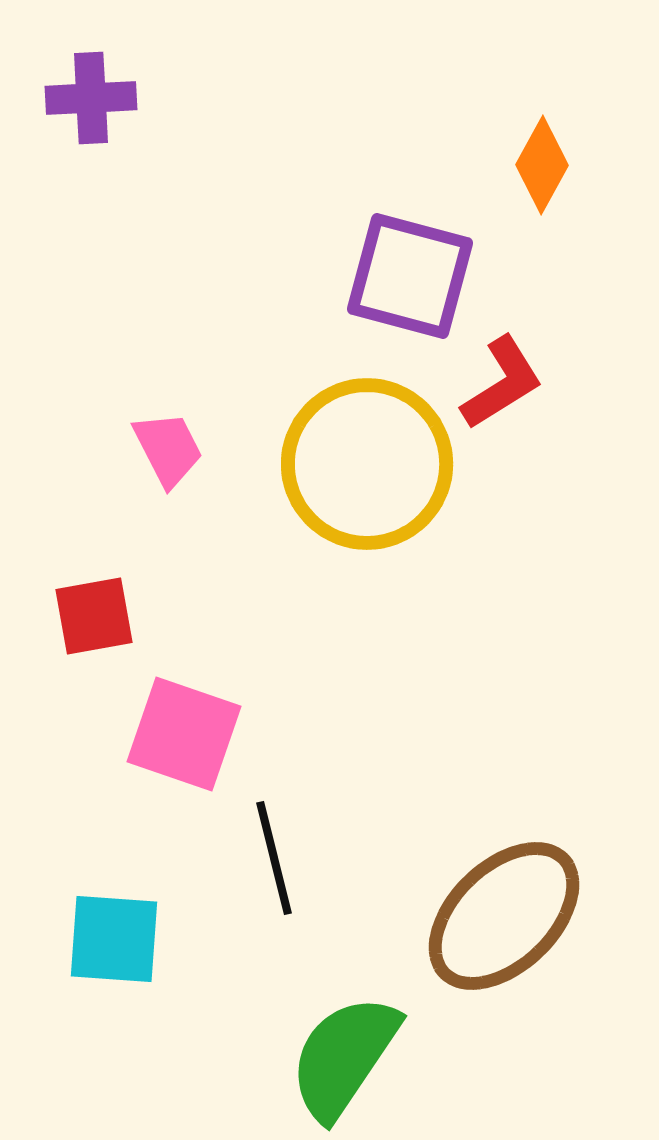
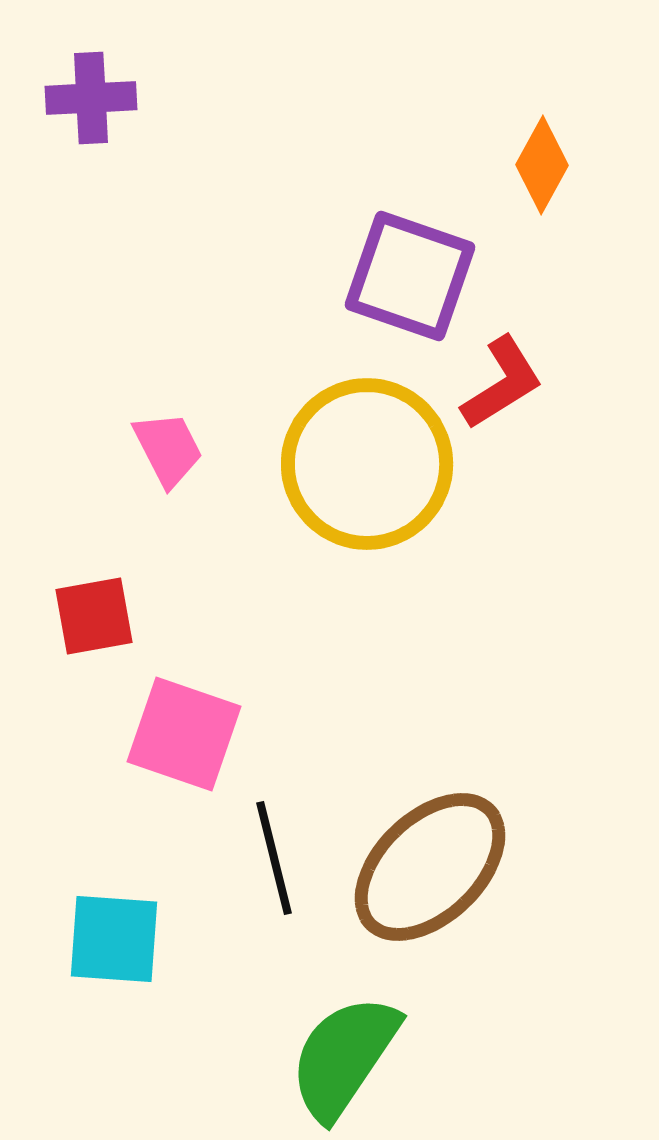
purple square: rotated 4 degrees clockwise
brown ellipse: moved 74 px left, 49 px up
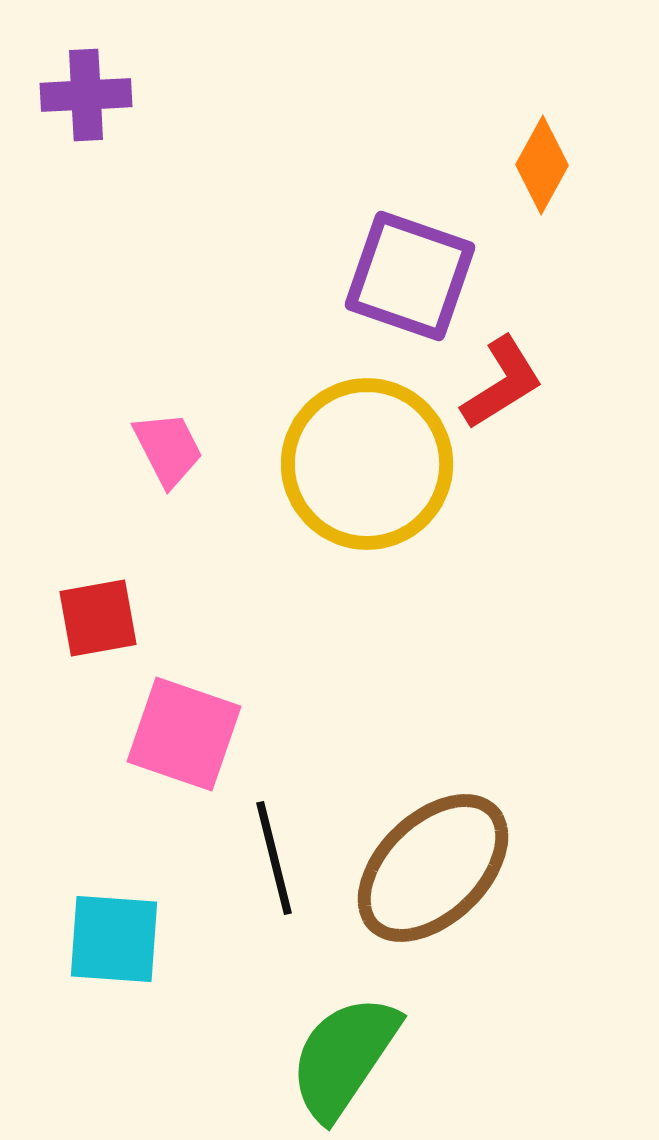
purple cross: moved 5 px left, 3 px up
red square: moved 4 px right, 2 px down
brown ellipse: moved 3 px right, 1 px down
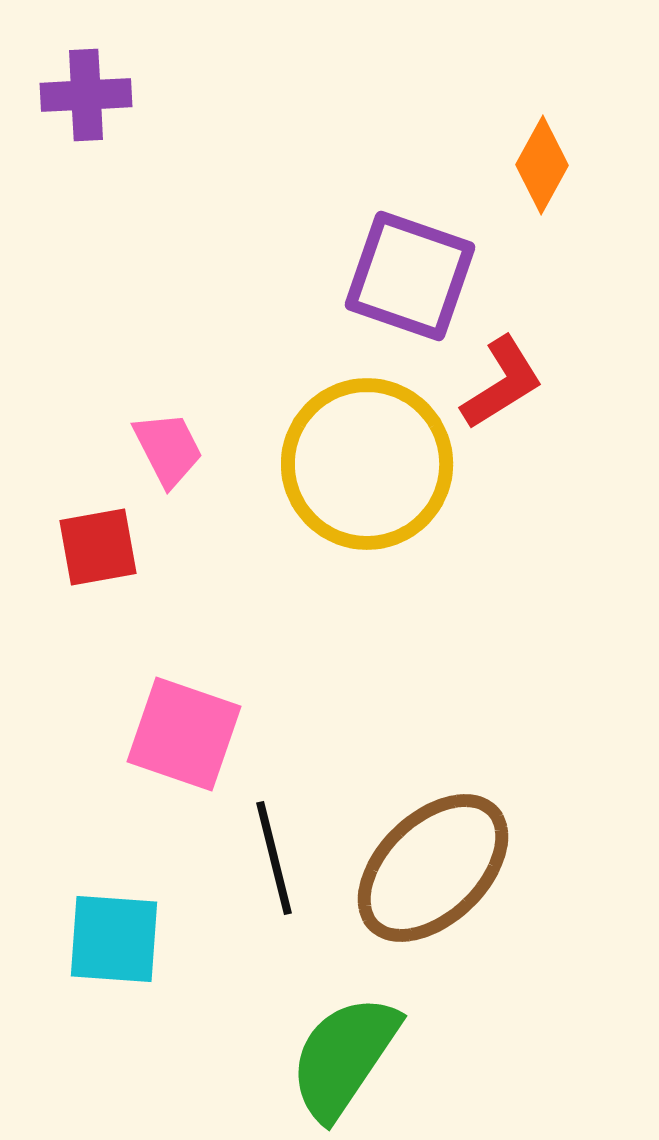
red square: moved 71 px up
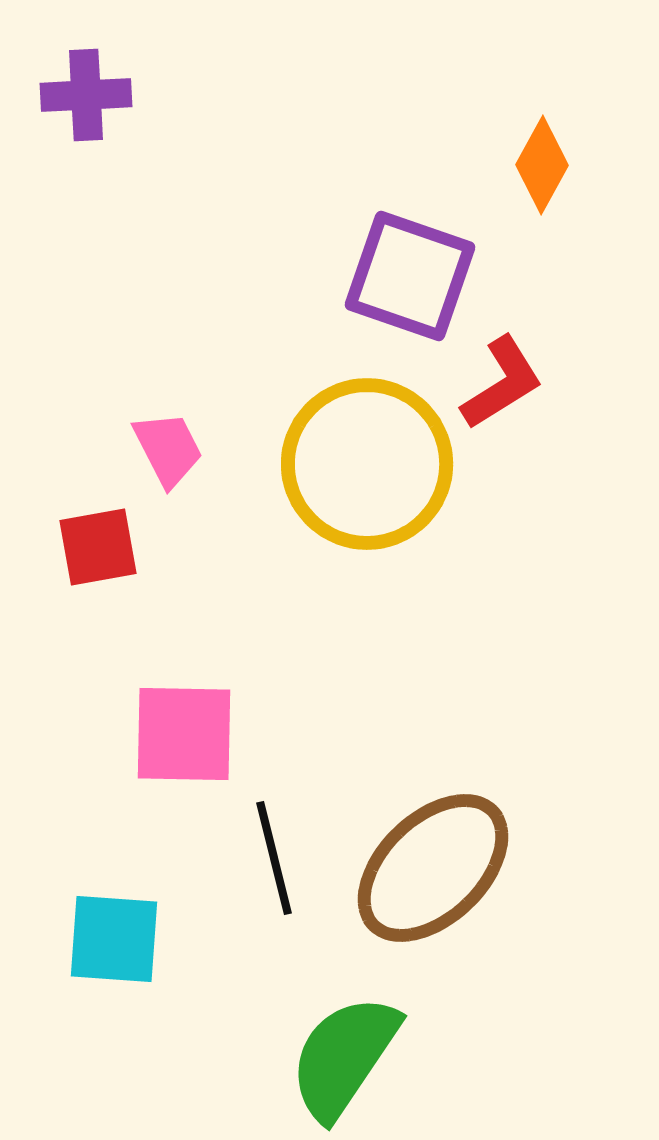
pink square: rotated 18 degrees counterclockwise
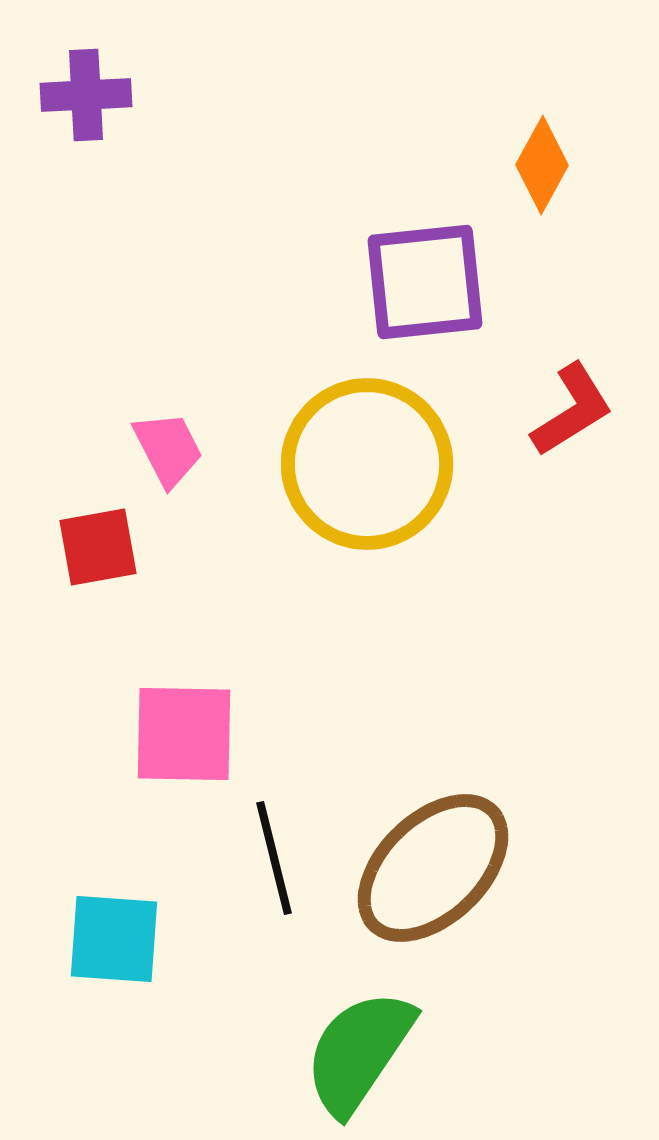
purple square: moved 15 px right, 6 px down; rotated 25 degrees counterclockwise
red L-shape: moved 70 px right, 27 px down
green semicircle: moved 15 px right, 5 px up
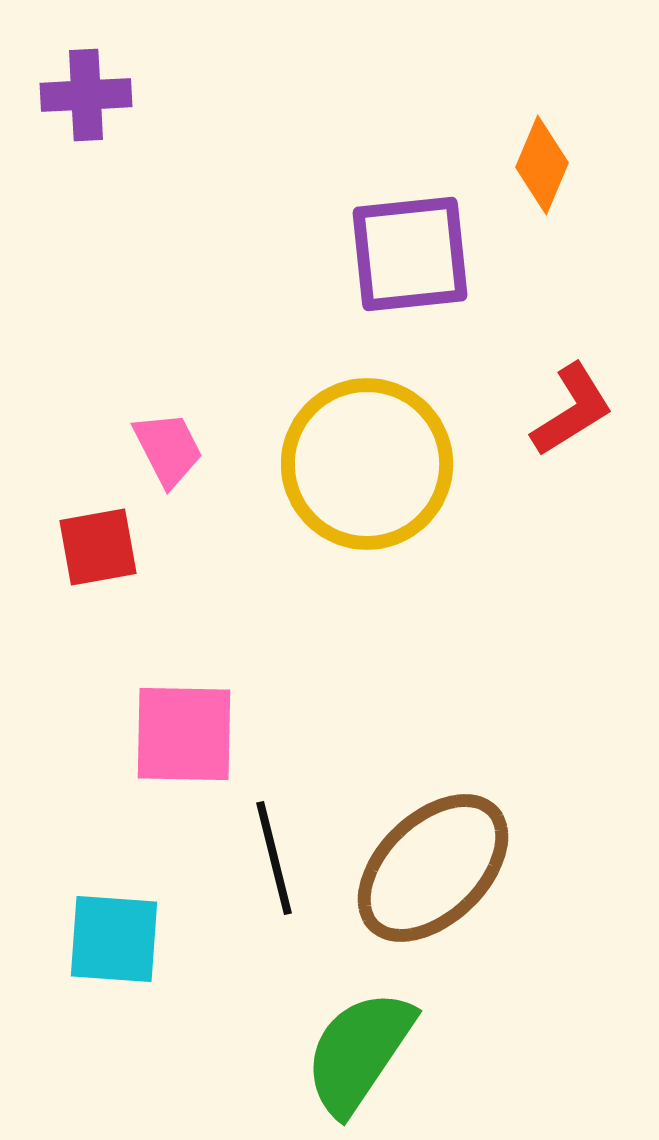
orange diamond: rotated 6 degrees counterclockwise
purple square: moved 15 px left, 28 px up
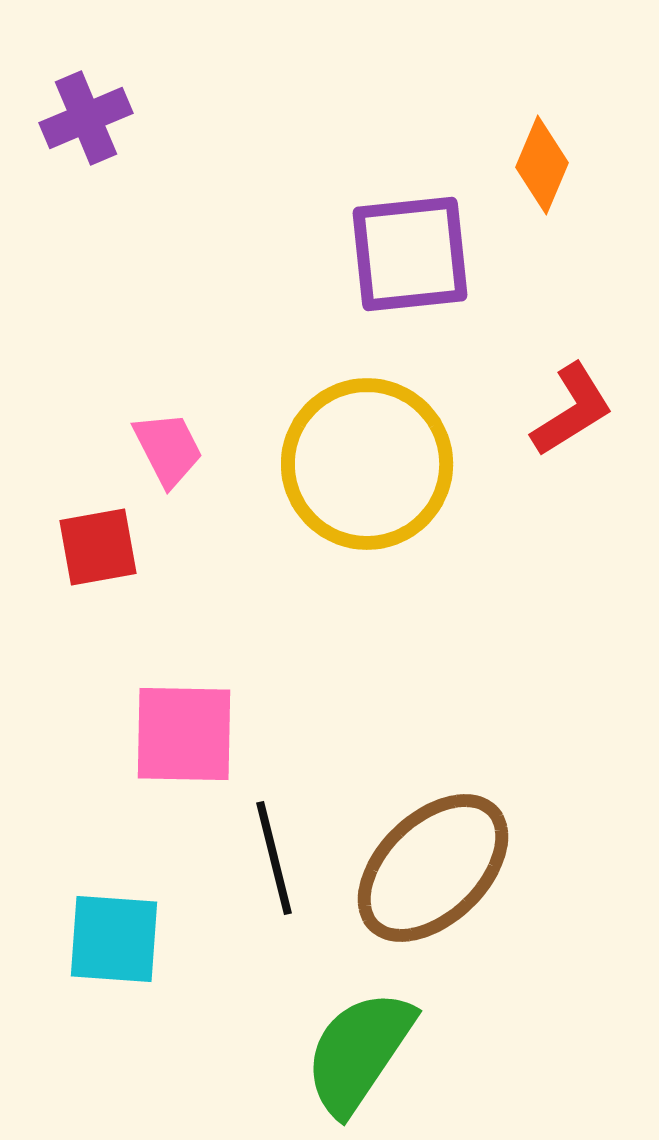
purple cross: moved 23 px down; rotated 20 degrees counterclockwise
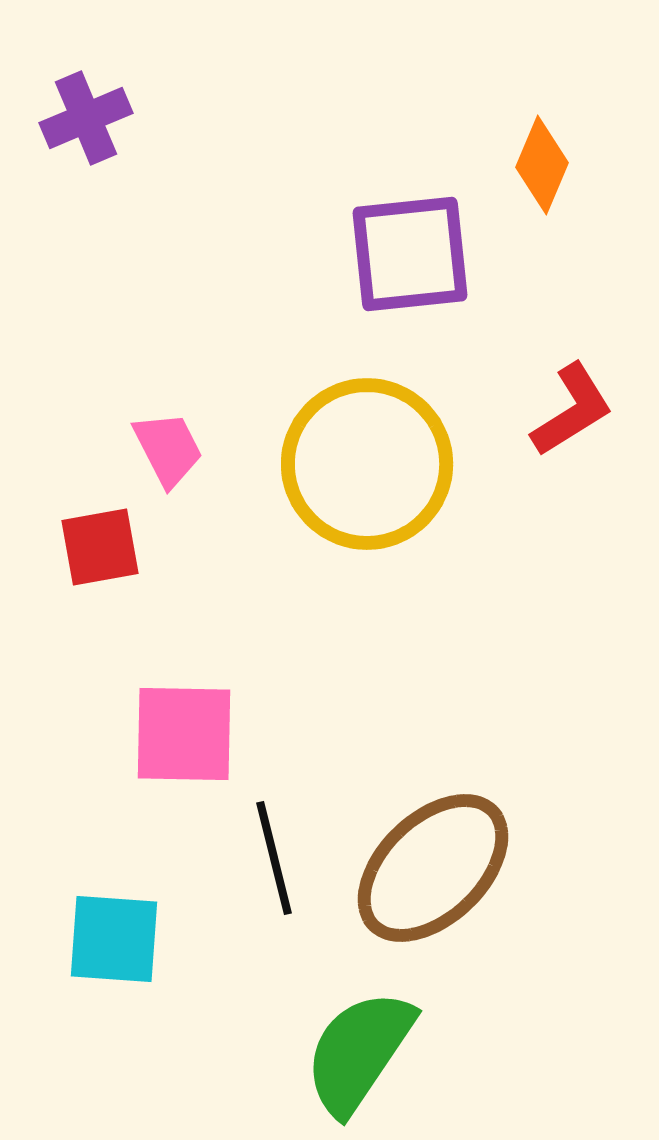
red square: moved 2 px right
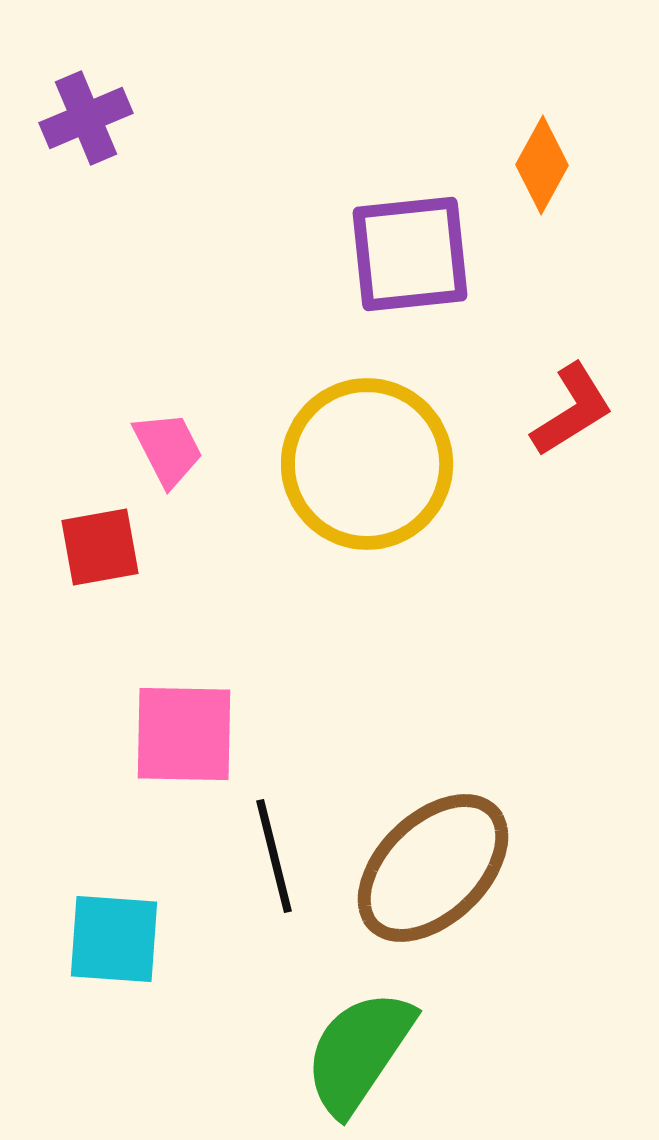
orange diamond: rotated 6 degrees clockwise
black line: moved 2 px up
